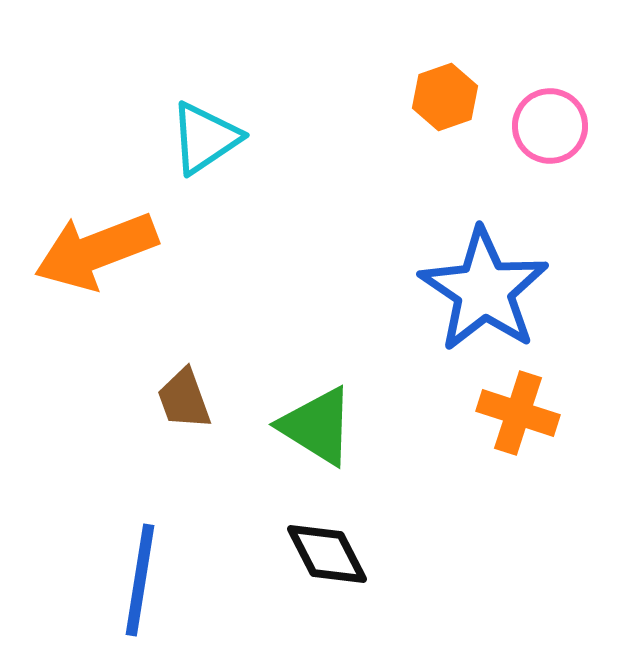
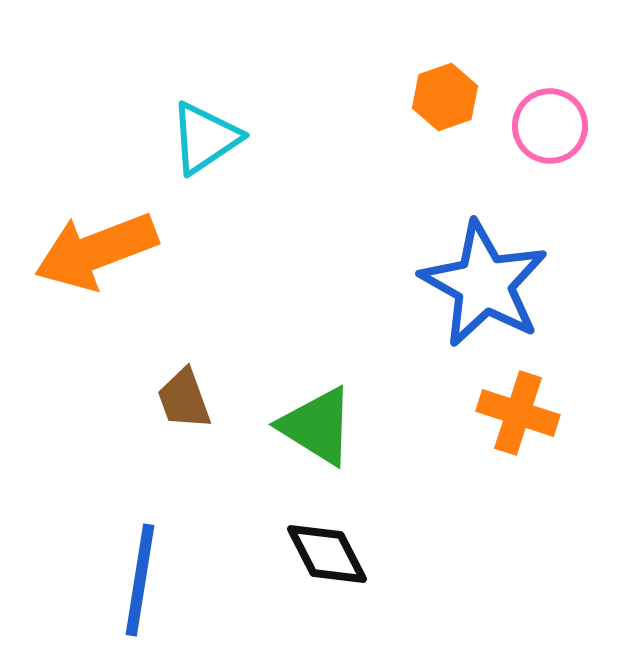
blue star: moved 6 px up; rotated 5 degrees counterclockwise
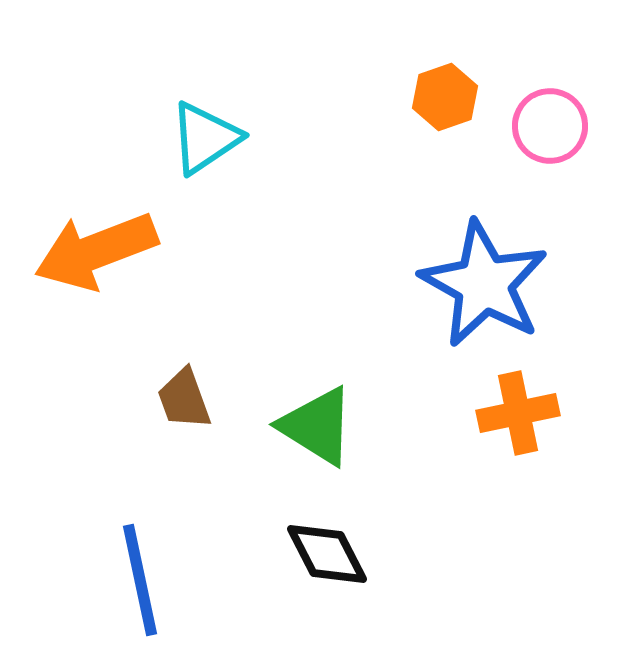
orange cross: rotated 30 degrees counterclockwise
blue line: rotated 21 degrees counterclockwise
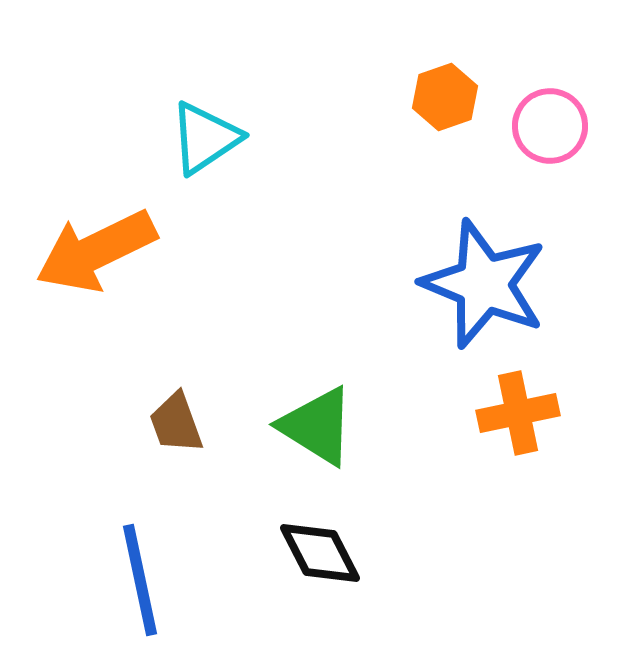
orange arrow: rotated 5 degrees counterclockwise
blue star: rotated 7 degrees counterclockwise
brown trapezoid: moved 8 px left, 24 px down
black diamond: moved 7 px left, 1 px up
